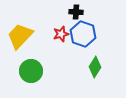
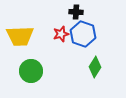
yellow trapezoid: rotated 136 degrees counterclockwise
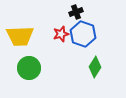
black cross: rotated 24 degrees counterclockwise
green circle: moved 2 px left, 3 px up
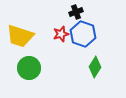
yellow trapezoid: rotated 20 degrees clockwise
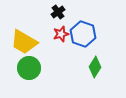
black cross: moved 18 px left; rotated 16 degrees counterclockwise
yellow trapezoid: moved 4 px right, 6 px down; rotated 12 degrees clockwise
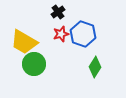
green circle: moved 5 px right, 4 px up
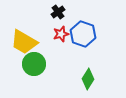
green diamond: moved 7 px left, 12 px down
